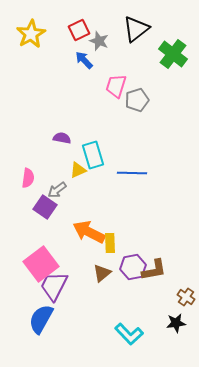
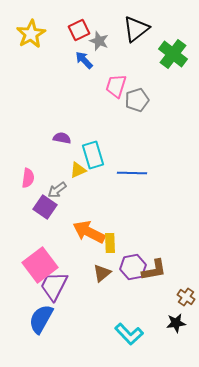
pink square: moved 1 px left, 1 px down
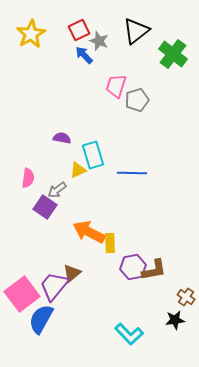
black triangle: moved 2 px down
blue arrow: moved 5 px up
pink square: moved 18 px left, 29 px down
brown triangle: moved 30 px left
purple trapezoid: rotated 12 degrees clockwise
black star: moved 1 px left, 3 px up
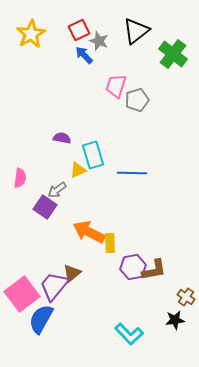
pink semicircle: moved 8 px left
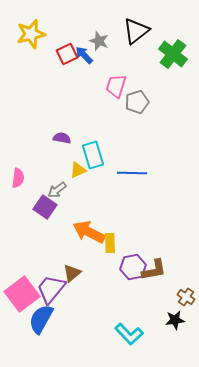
red square: moved 12 px left, 24 px down
yellow star: rotated 16 degrees clockwise
gray pentagon: moved 2 px down
pink semicircle: moved 2 px left
purple trapezoid: moved 3 px left, 3 px down
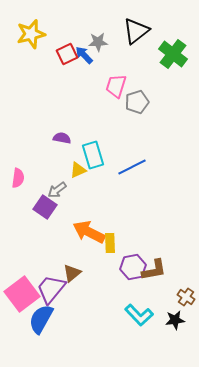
gray star: moved 1 px left, 1 px down; rotated 24 degrees counterclockwise
blue line: moved 6 px up; rotated 28 degrees counterclockwise
cyan L-shape: moved 10 px right, 19 px up
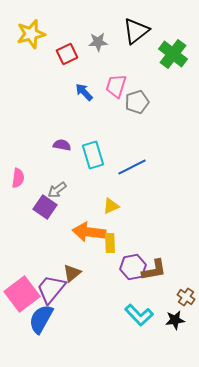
blue arrow: moved 37 px down
purple semicircle: moved 7 px down
yellow triangle: moved 33 px right, 36 px down
orange arrow: rotated 20 degrees counterclockwise
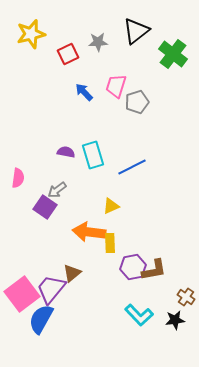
red square: moved 1 px right
purple semicircle: moved 4 px right, 7 px down
